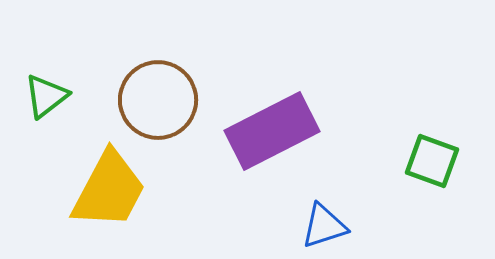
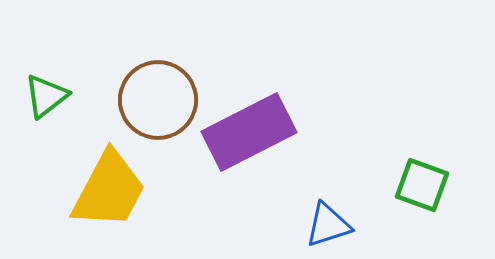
purple rectangle: moved 23 px left, 1 px down
green square: moved 10 px left, 24 px down
blue triangle: moved 4 px right, 1 px up
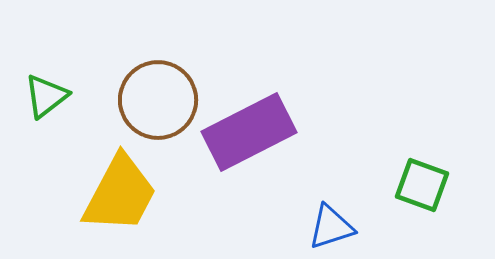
yellow trapezoid: moved 11 px right, 4 px down
blue triangle: moved 3 px right, 2 px down
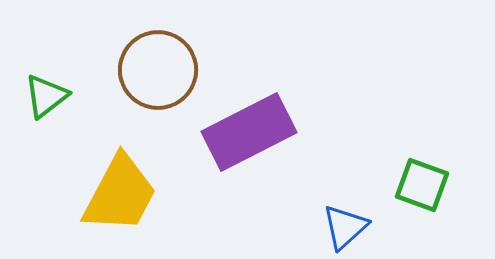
brown circle: moved 30 px up
blue triangle: moved 14 px right; rotated 24 degrees counterclockwise
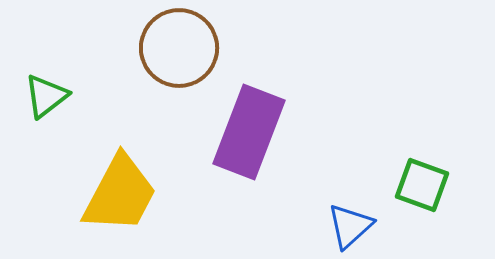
brown circle: moved 21 px right, 22 px up
purple rectangle: rotated 42 degrees counterclockwise
blue triangle: moved 5 px right, 1 px up
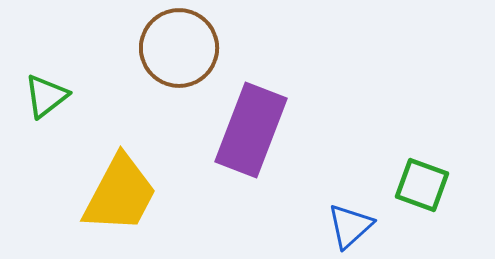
purple rectangle: moved 2 px right, 2 px up
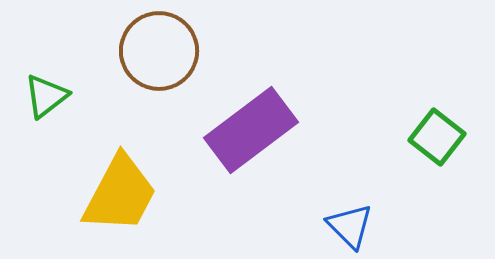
brown circle: moved 20 px left, 3 px down
purple rectangle: rotated 32 degrees clockwise
green square: moved 15 px right, 48 px up; rotated 18 degrees clockwise
blue triangle: rotated 33 degrees counterclockwise
